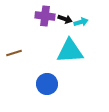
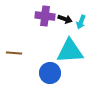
cyan arrow: rotated 128 degrees clockwise
brown line: rotated 21 degrees clockwise
blue circle: moved 3 px right, 11 px up
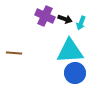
purple cross: rotated 18 degrees clockwise
cyan arrow: moved 1 px down
blue circle: moved 25 px right
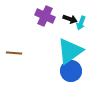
black arrow: moved 5 px right
cyan triangle: rotated 32 degrees counterclockwise
blue circle: moved 4 px left, 2 px up
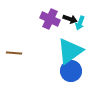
purple cross: moved 5 px right, 3 px down
cyan arrow: moved 1 px left
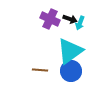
brown line: moved 26 px right, 17 px down
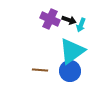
black arrow: moved 1 px left, 1 px down
cyan arrow: moved 1 px right, 2 px down
cyan triangle: moved 2 px right
blue circle: moved 1 px left
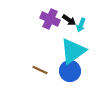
black arrow: rotated 16 degrees clockwise
cyan triangle: moved 1 px right
brown line: rotated 21 degrees clockwise
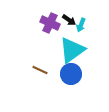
purple cross: moved 4 px down
cyan triangle: moved 1 px left, 1 px up
blue circle: moved 1 px right, 3 px down
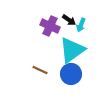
purple cross: moved 3 px down
